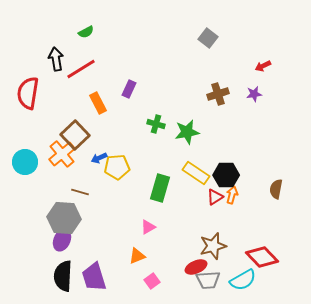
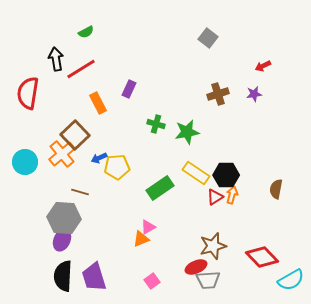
green rectangle: rotated 40 degrees clockwise
orange triangle: moved 4 px right, 17 px up
cyan semicircle: moved 48 px right
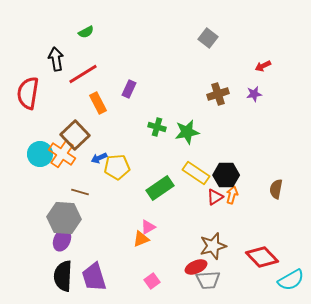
red line: moved 2 px right, 5 px down
green cross: moved 1 px right, 3 px down
orange cross: rotated 16 degrees counterclockwise
cyan circle: moved 15 px right, 8 px up
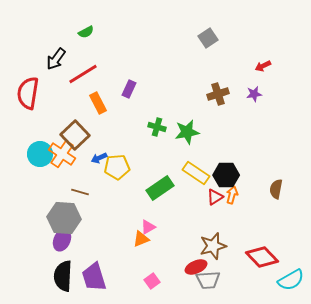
gray square: rotated 18 degrees clockwise
black arrow: rotated 135 degrees counterclockwise
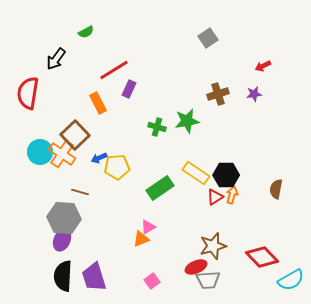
red line: moved 31 px right, 4 px up
green star: moved 11 px up
cyan circle: moved 2 px up
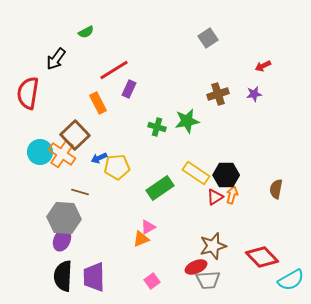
purple trapezoid: rotated 16 degrees clockwise
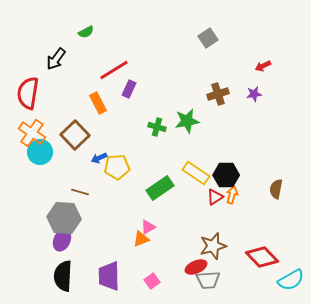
orange cross: moved 30 px left, 21 px up
purple trapezoid: moved 15 px right, 1 px up
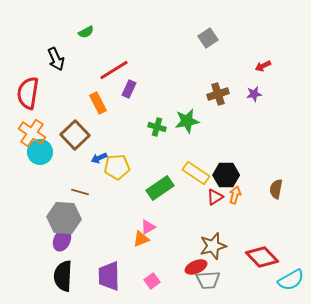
black arrow: rotated 60 degrees counterclockwise
orange arrow: moved 3 px right
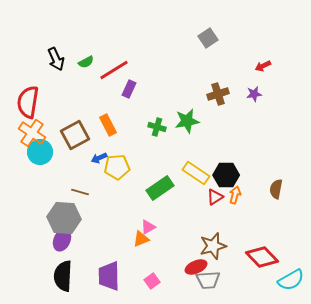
green semicircle: moved 30 px down
red semicircle: moved 9 px down
orange rectangle: moved 10 px right, 22 px down
brown square: rotated 16 degrees clockwise
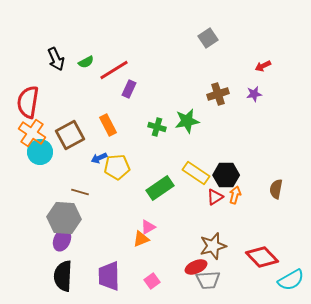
brown square: moved 5 px left
